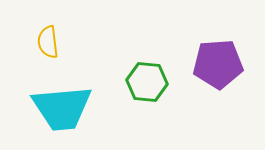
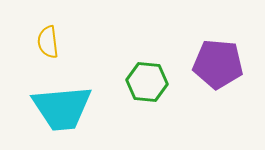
purple pentagon: rotated 9 degrees clockwise
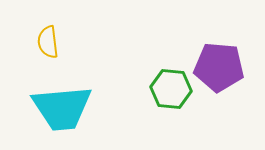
purple pentagon: moved 1 px right, 3 px down
green hexagon: moved 24 px right, 7 px down
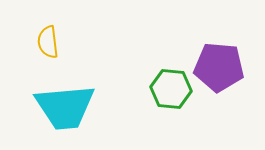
cyan trapezoid: moved 3 px right, 1 px up
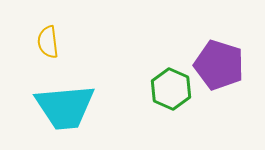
purple pentagon: moved 2 px up; rotated 12 degrees clockwise
green hexagon: rotated 18 degrees clockwise
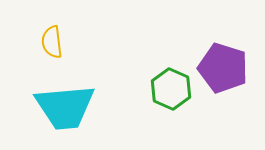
yellow semicircle: moved 4 px right
purple pentagon: moved 4 px right, 3 px down
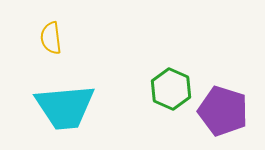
yellow semicircle: moved 1 px left, 4 px up
purple pentagon: moved 43 px down
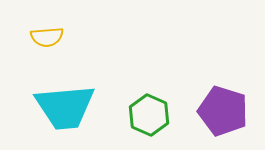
yellow semicircle: moved 4 px left, 1 px up; rotated 88 degrees counterclockwise
green hexagon: moved 22 px left, 26 px down
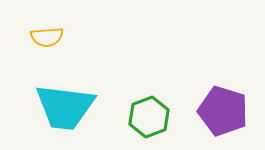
cyan trapezoid: rotated 12 degrees clockwise
green hexagon: moved 2 px down; rotated 15 degrees clockwise
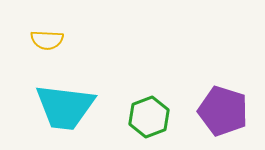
yellow semicircle: moved 3 px down; rotated 8 degrees clockwise
